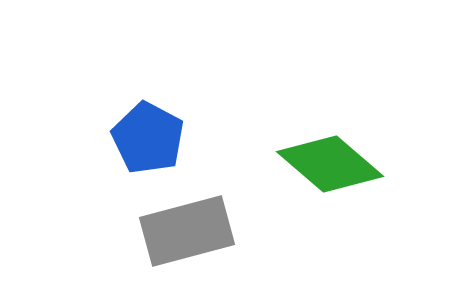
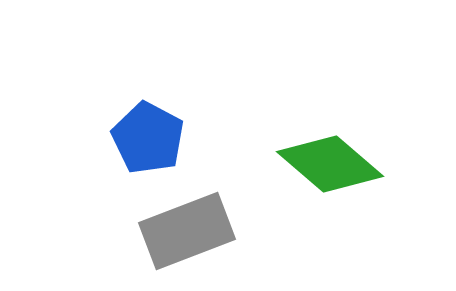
gray rectangle: rotated 6 degrees counterclockwise
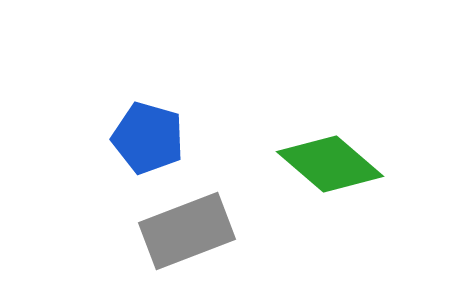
blue pentagon: rotated 12 degrees counterclockwise
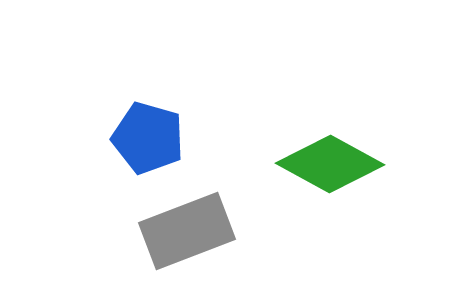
green diamond: rotated 12 degrees counterclockwise
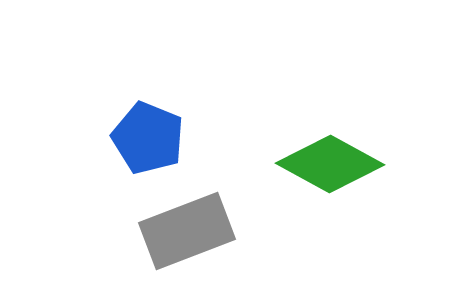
blue pentagon: rotated 6 degrees clockwise
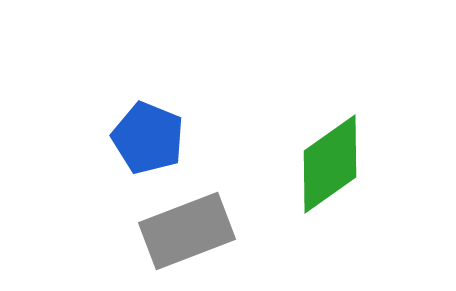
green diamond: rotated 64 degrees counterclockwise
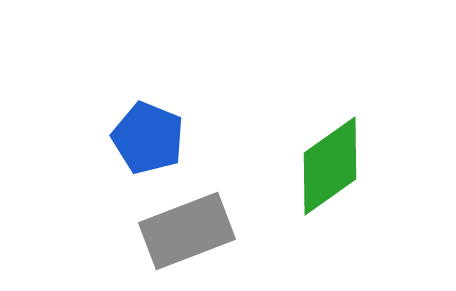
green diamond: moved 2 px down
